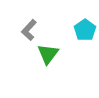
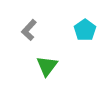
green triangle: moved 1 px left, 12 px down
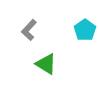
green triangle: moved 1 px left, 2 px up; rotated 35 degrees counterclockwise
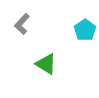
gray L-shape: moved 7 px left, 6 px up
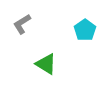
gray L-shape: rotated 15 degrees clockwise
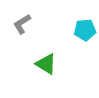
cyan pentagon: rotated 30 degrees clockwise
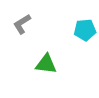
green triangle: rotated 25 degrees counterclockwise
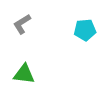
green triangle: moved 22 px left, 10 px down
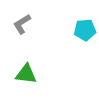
green triangle: moved 2 px right
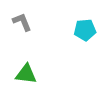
gray L-shape: moved 2 px up; rotated 100 degrees clockwise
